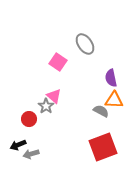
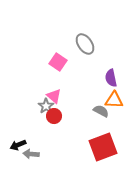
red circle: moved 25 px right, 3 px up
gray arrow: rotated 21 degrees clockwise
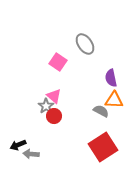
red square: rotated 12 degrees counterclockwise
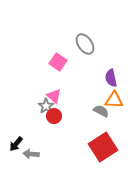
black arrow: moved 2 px left, 1 px up; rotated 28 degrees counterclockwise
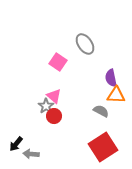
orange triangle: moved 2 px right, 5 px up
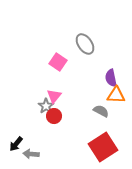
pink triangle: rotated 28 degrees clockwise
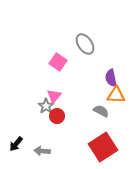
red circle: moved 3 px right
gray arrow: moved 11 px right, 3 px up
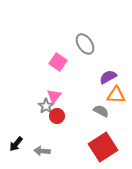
purple semicircle: moved 3 px left, 1 px up; rotated 72 degrees clockwise
